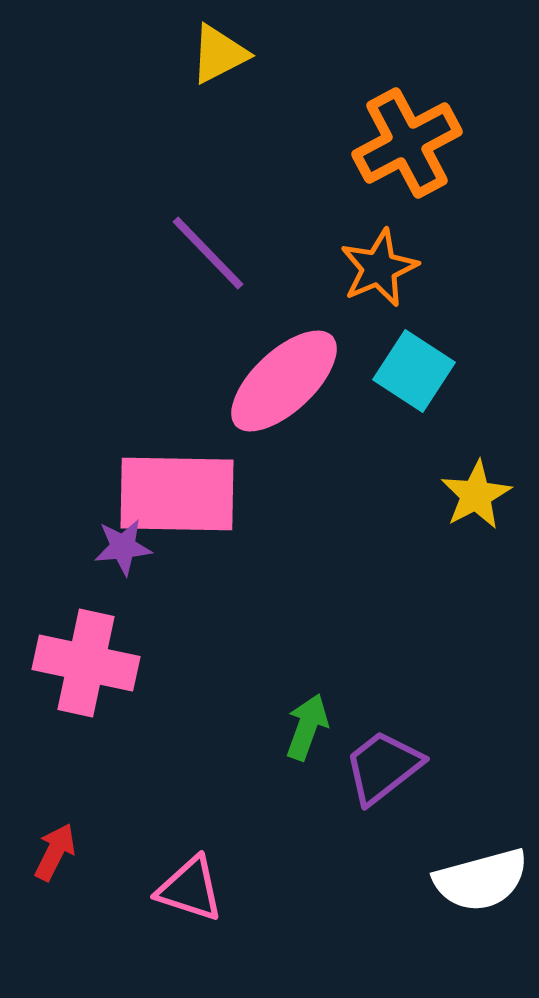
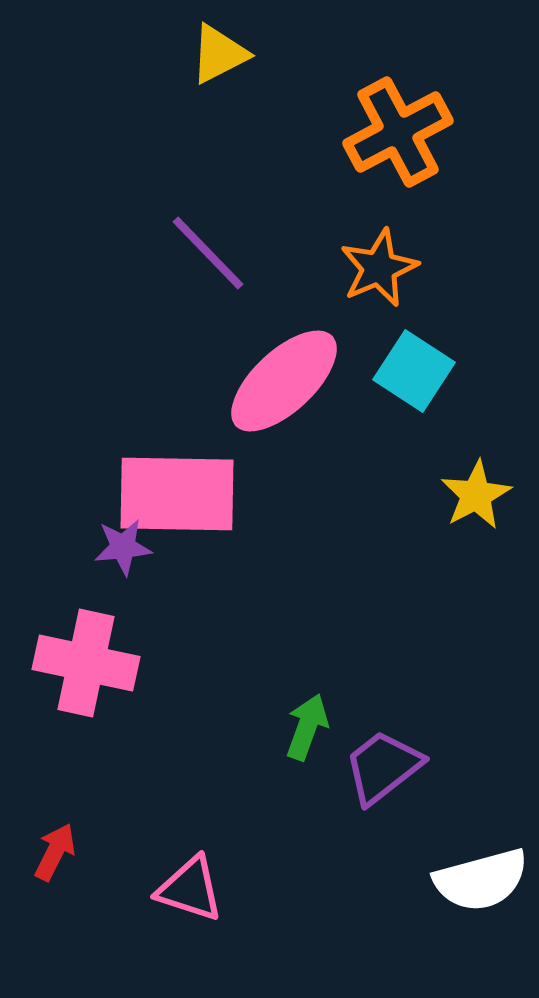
orange cross: moved 9 px left, 11 px up
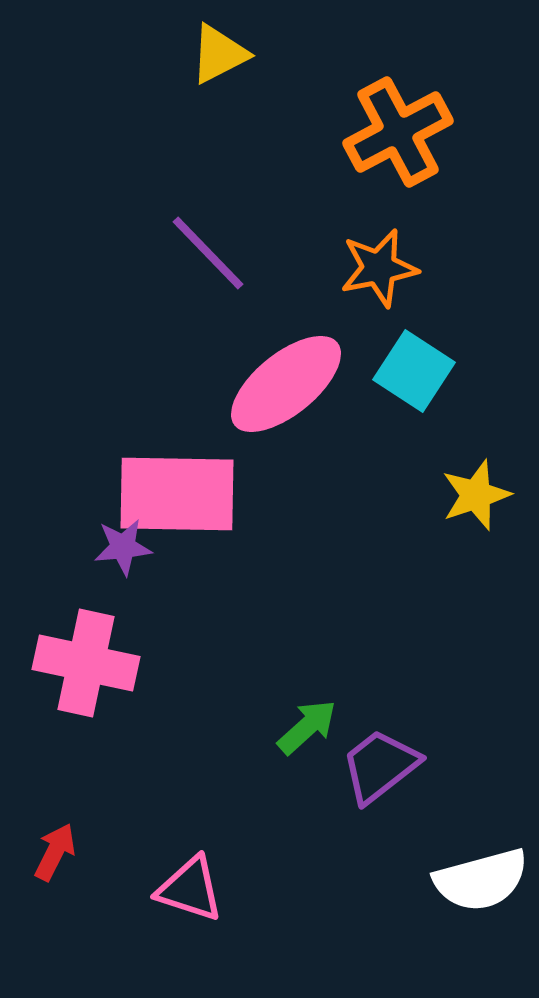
orange star: rotated 12 degrees clockwise
pink ellipse: moved 2 px right, 3 px down; rotated 4 degrees clockwise
yellow star: rotated 10 degrees clockwise
green arrow: rotated 28 degrees clockwise
purple trapezoid: moved 3 px left, 1 px up
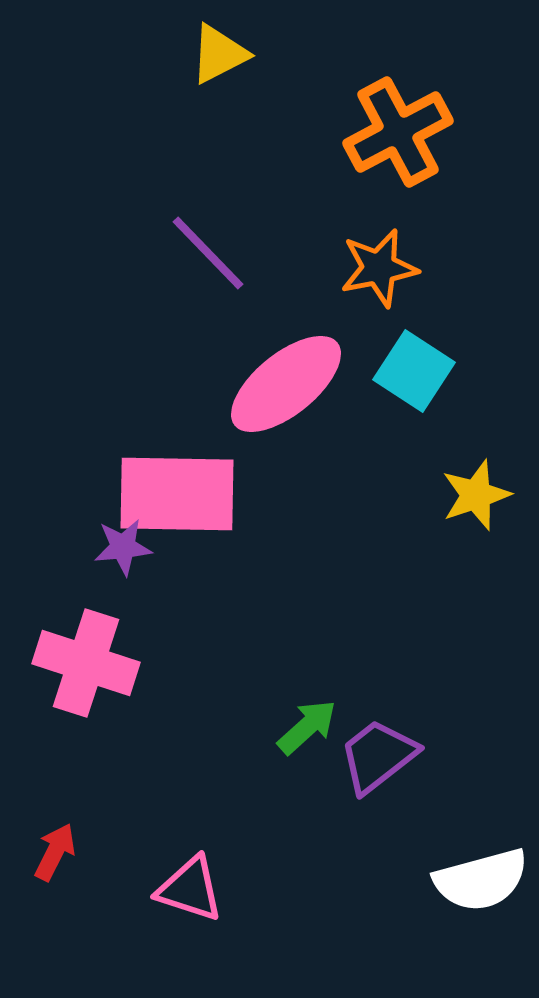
pink cross: rotated 6 degrees clockwise
purple trapezoid: moved 2 px left, 10 px up
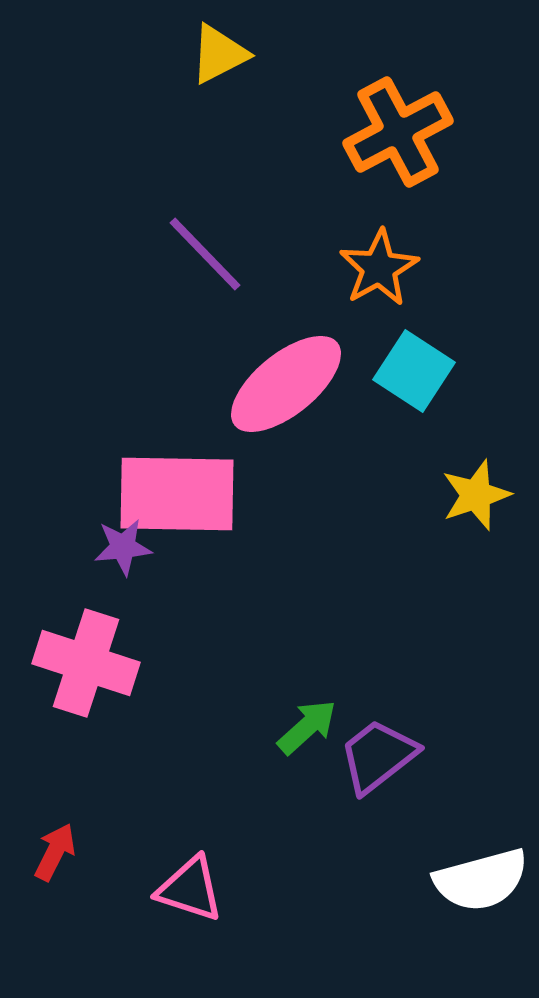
purple line: moved 3 px left, 1 px down
orange star: rotated 18 degrees counterclockwise
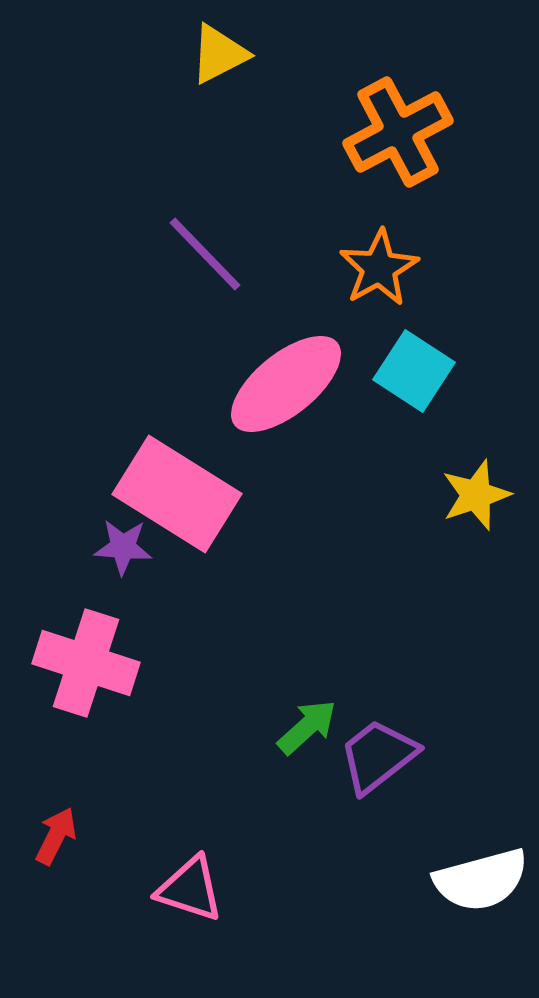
pink rectangle: rotated 31 degrees clockwise
purple star: rotated 10 degrees clockwise
red arrow: moved 1 px right, 16 px up
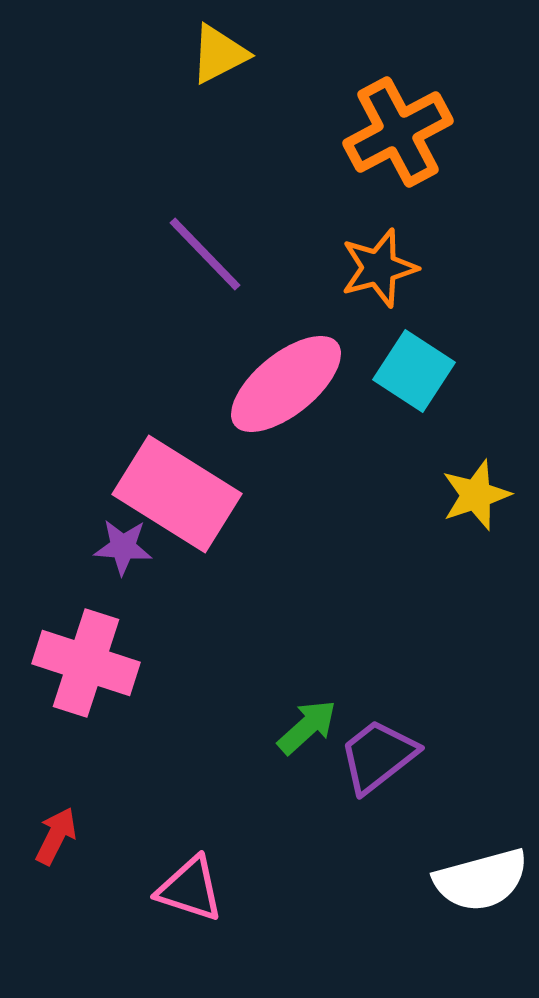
orange star: rotated 14 degrees clockwise
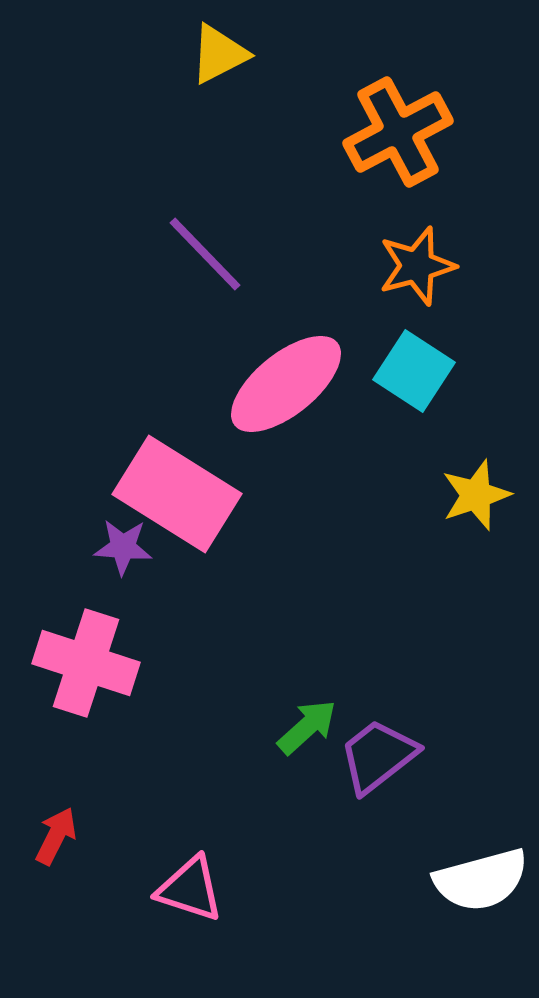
orange star: moved 38 px right, 2 px up
